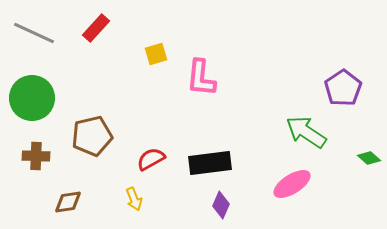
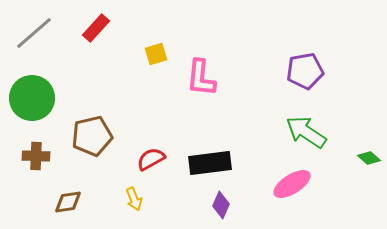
gray line: rotated 66 degrees counterclockwise
purple pentagon: moved 38 px left, 17 px up; rotated 24 degrees clockwise
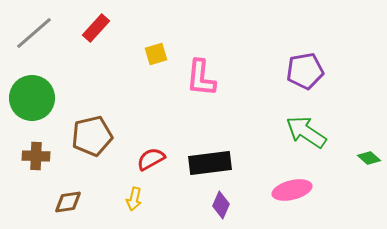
pink ellipse: moved 6 px down; rotated 18 degrees clockwise
yellow arrow: rotated 35 degrees clockwise
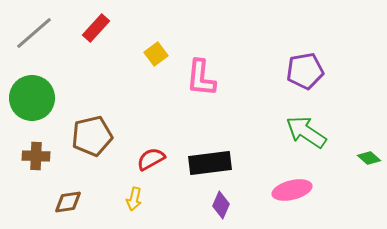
yellow square: rotated 20 degrees counterclockwise
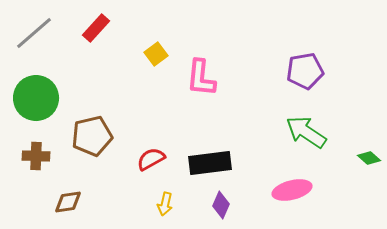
green circle: moved 4 px right
yellow arrow: moved 31 px right, 5 px down
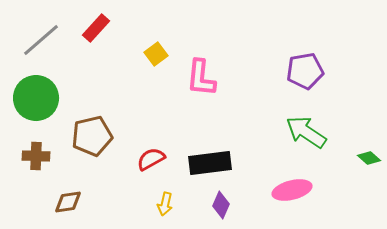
gray line: moved 7 px right, 7 px down
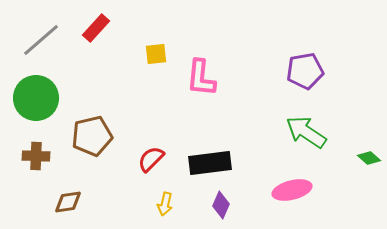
yellow square: rotated 30 degrees clockwise
red semicircle: rotated 16 degrees counterclockwise
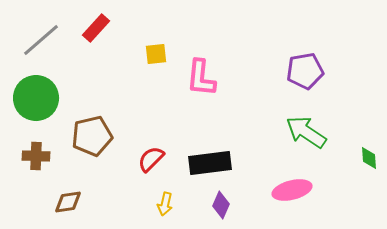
green diamond: rotated 45 degrees clockwise
